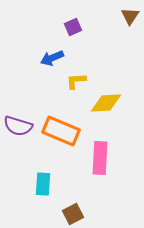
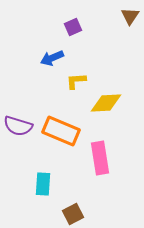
pink rectangle: rotated 12 degrees counterclockwise
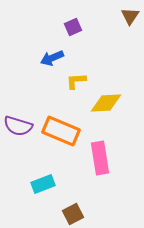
cyan rectangle: rotated 65 degrees clockwise
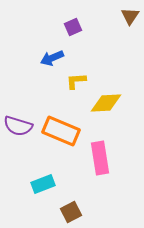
brown square: moved 2 px left, 2 px up
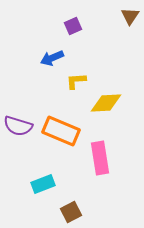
purple square: moved 1 px up
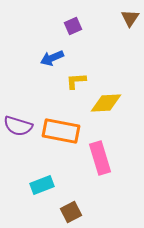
brown triangle: moved 2 px down
orange rectangle: rotated 12 degrees counterclockwise
pink rectangle: rotated 8 degrees counterclockwise
cyan rectangle: moved 1 px left, 1 px down
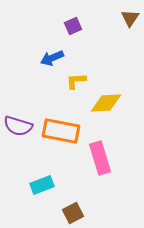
brown square: moved 2 px right, 1 px down
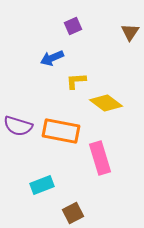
brown triangle: moved 14 px down
yellow diamond: rotated 40 degrees clockwise
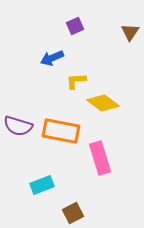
purple square: moved 2 px right
yellow diamond: moved 3 px left
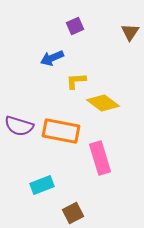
purple semicircle: moved 1 px right
